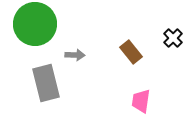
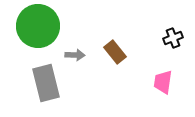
green circle: moved 3 px right, 2 px down
black cross: rotated 24 degrees clockwise
brown rectangle: moved 16 px left
pink trapezoid: moved 22 px right, 19 px up
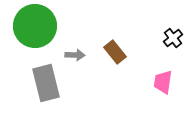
green circle: moved 3 px left
black cross: rotated 18 degrees counterclockwise
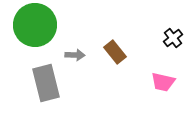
green circle: moved 1 px up
pink trapezoid: rotated 85 degrees counterclockwise
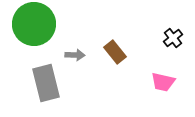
green circle: moved 1 px left, 1 px up
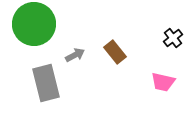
gray arrow: rotated 30 degrees counterclockwise
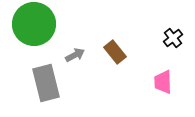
pink trapezoid: rotated 75 degrees clockwise
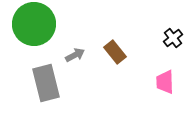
pink trapezoid: moved 2 px right
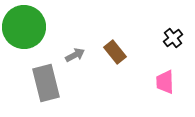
green circle: moved 10 px left, 3 px down
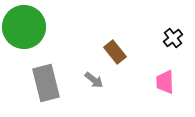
gray arrow: moved 19 px right, 25 px down; rotated 66 degrees clockwise
